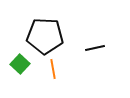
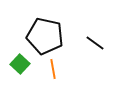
black pentagon: rotated 9 degrees clockwise
black line: moved 5 px up; rotated 48 degrees clockwise
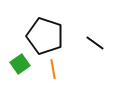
black pentagon: rotated 6 degrees clockwise
green square: rotated 12 degrees clockwise
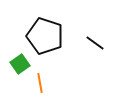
orange line: moved 13 px left, 14 px down
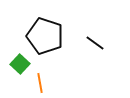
green square: rotated 12 degrees counterclockwise
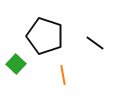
green square: moved 4 px left
orange line: moved 23 px right, 8 px up
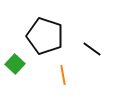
black line: moved 3 px left, 6 px down
green square: moved 1 px left
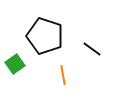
green square: rotated 12 degrees clockwise
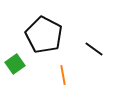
black pentagon: moved 1 px left, 1 px up; rotated 9 degrees clockwise
black line: moved 2 px right
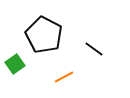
orange line: moved 1 px right, 2 px down; rotated 72 degrees clockwise
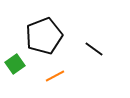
black pentagon: moved 1 px down; rotated 24 degrees clockwise
orange line: moved 9 px left, 1 px up
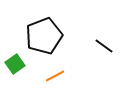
black line: moved 10 px right, 3 px up
